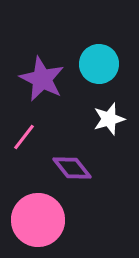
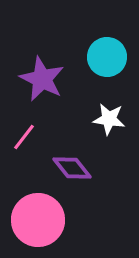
cyan circle: moved 8 px right, 7 px up
white star: rotated 24 degrees clockwise
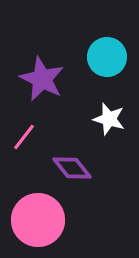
white star: rotated 8 degrees clockwise
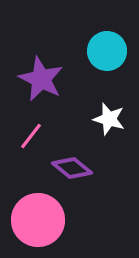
cyan circle: moved 6 px up
purple star: moved 1 px left
pink line: moved 7 px right, 1 px up
purple diamond: rotated 12 degrees counterclockwise
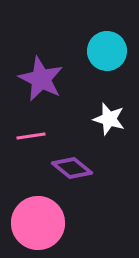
pink line: rotated 44 degrees clockwise
pink circle: moved 3 px down
